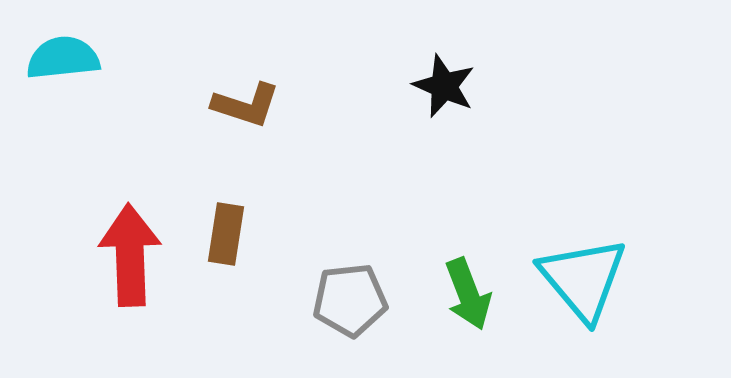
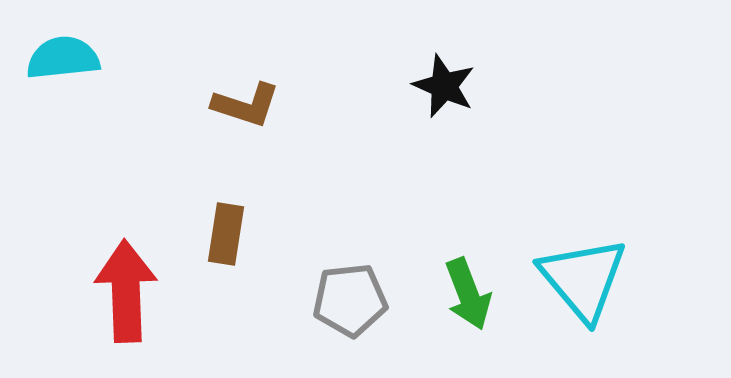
red arrow: moved 4 px left, 36 px down
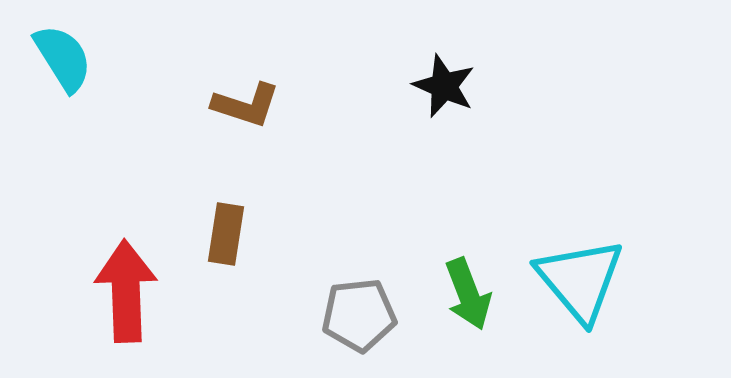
cyan semicircle: rotated 64 degrees clockwise
cyan triangle: moved 3 px left, 1 px down
gray pentagon: moved 9 px right, 15 px down
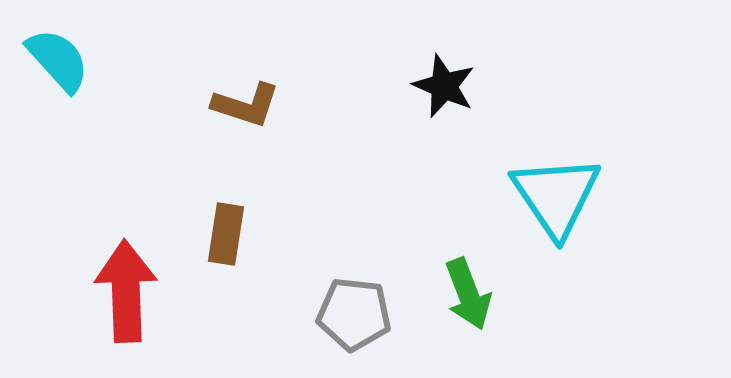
cyan semicircle: moved 5 px left, 2 px down; rotated 10 degrees counterclockwise
cyan triangle: moved 24 px left, 84 px up; rotated 6 degrees clockwise
gray pentagon: moved 5 px left, 1 px up; rotated 12 degrees clockwise
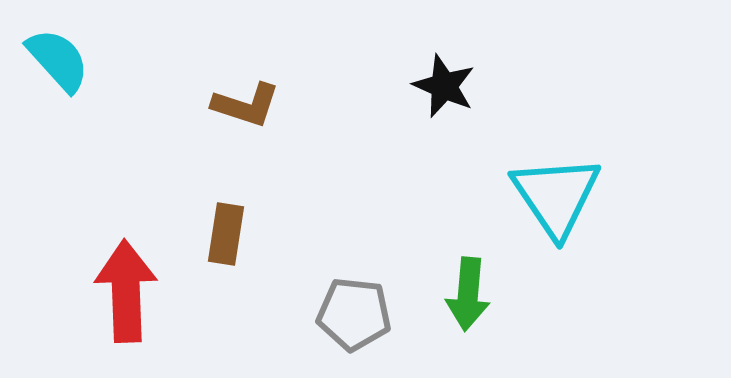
green arrow: rotated 26 degrees clockwise
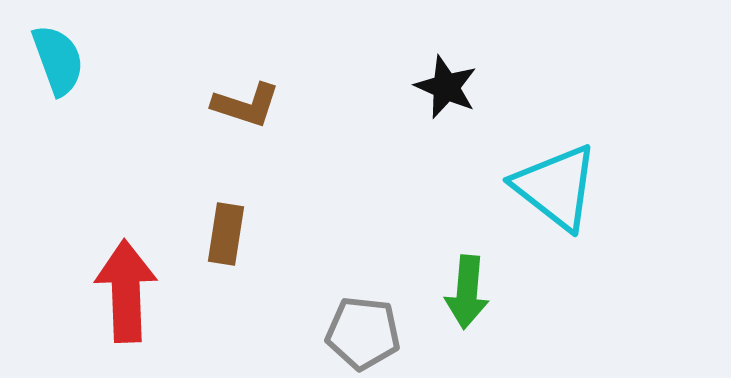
cyan semicircle: rotated 22 degrees clockwise
black star: moved 2 px right, 1 px down
cyan triangle: moved 9 px up; rotated 18 degrees counterclockwise
green arrow: moved 1 px left, 2 px up
gray pentagon: moved 9 px right, 19 px down
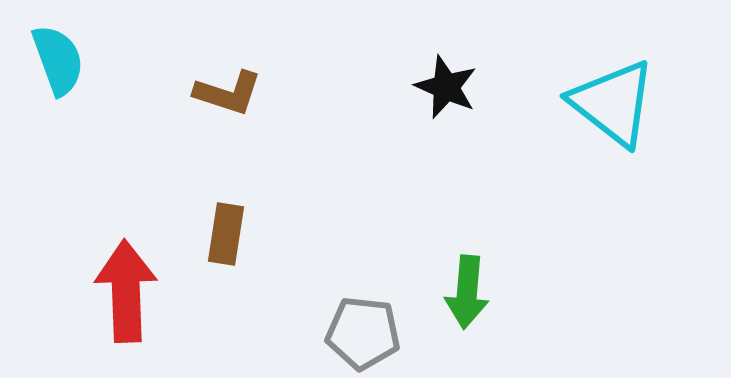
brown L-shape: moved 18 px left, 12 px up
cyan triangle: moved 57 px right, 84 px up
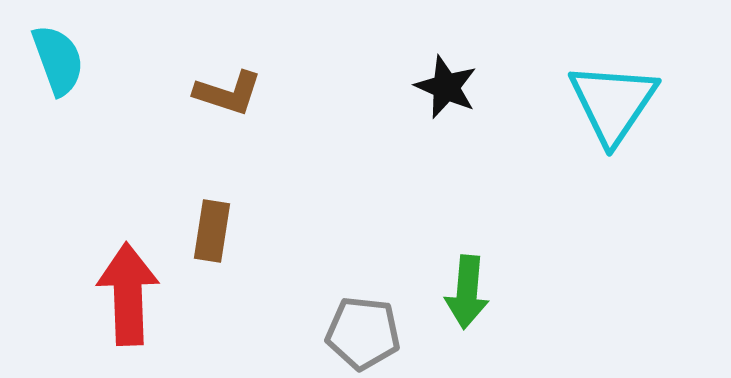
cyan triangle: rotated 26 degrees clockwise
brown rectangle: moved 14 px left, 3 px up
red arrow: moved 2 px right, 3 px down
